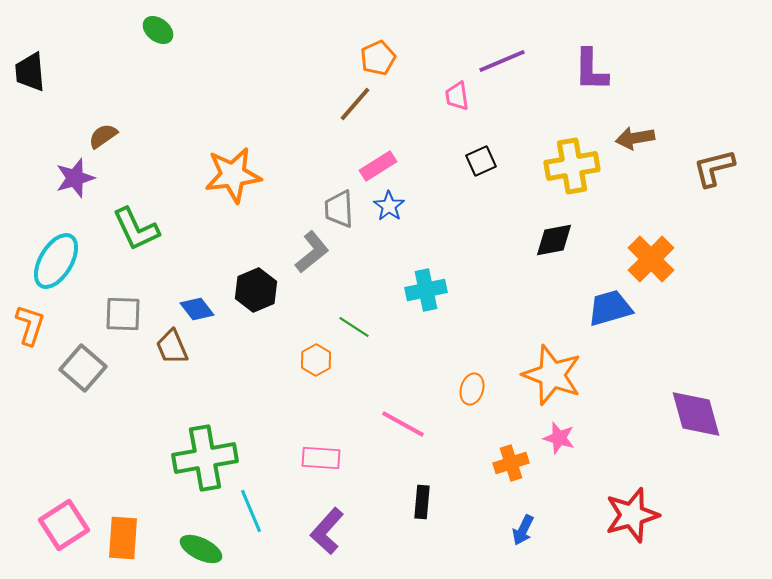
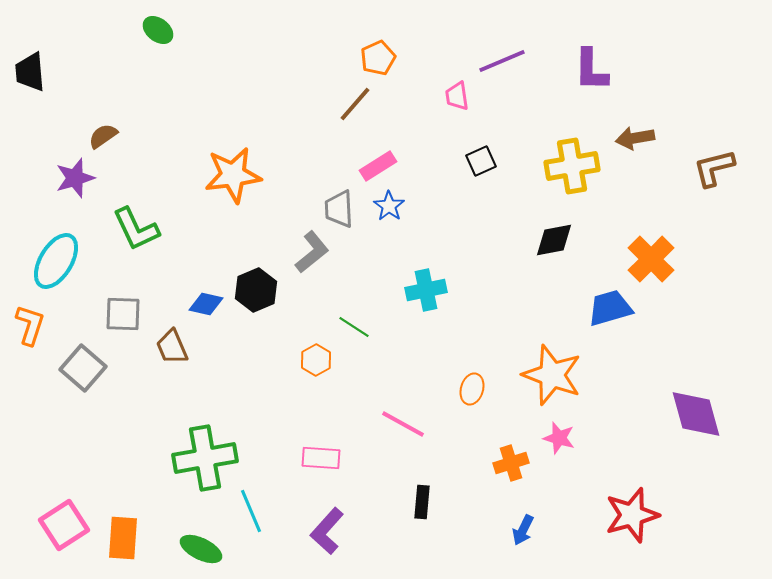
blue diamond at (197, 309): moved 9 px right, 5 px up; rotated 40 degrees counterclockwise
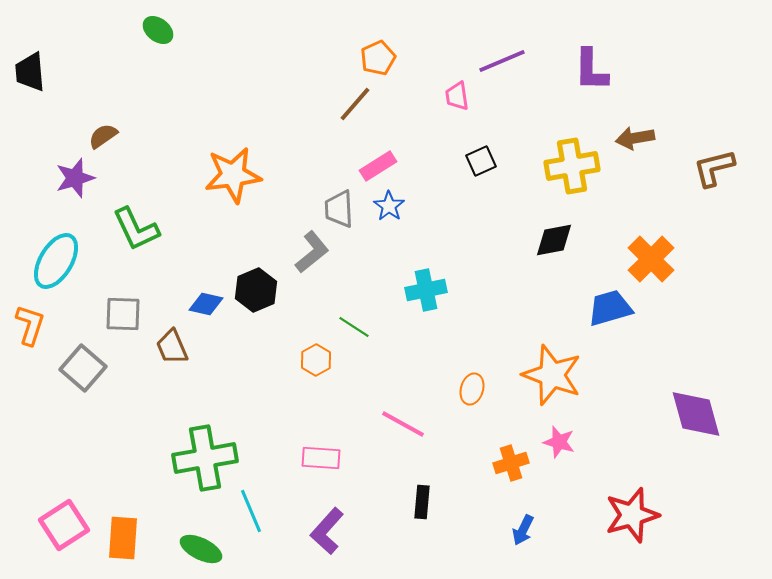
pink star at (559, 438): moved 4 px down
